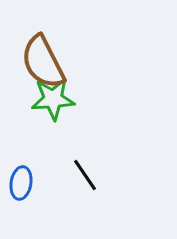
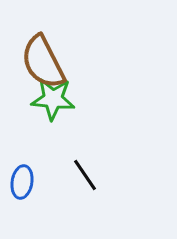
green star: rotated 9 degrees clockwise
blue ellipse: moved 1 px right, 1 px up
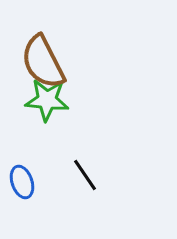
green star: moved 6 px left, 1 px down
blue ellipse: rotated 28 degrees counterclockwise
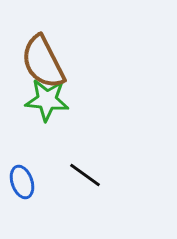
black line: rotated 20 degrees counterclockwise
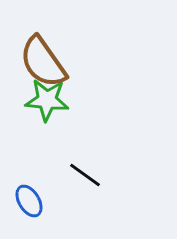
brown semicircle: rotated 8 degrees counterclockwise
blue ellipse: moved 7 px right, 19 px down; rotated 12 degrees counterclockwise
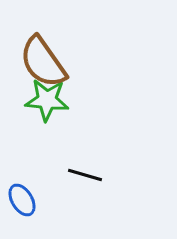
black line: rotated 20 degrees counterclockwise
blue ellipse: moved 7 px left, 1 px up
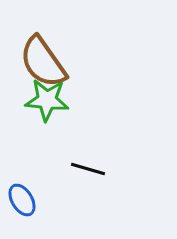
black line: moved 3 px right, 6 px up
